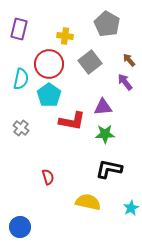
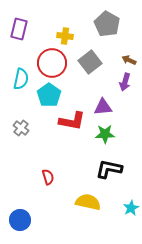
brown arrow: rotated 24 degrees counterclockwise
red circle: moved 3 px right, 1 px up
purple arrow: rotated 126 degrees counterclockwise
blue circle: moved 7 px up
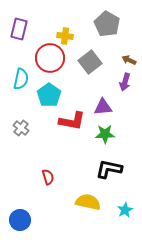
red circle: moved 2 px left, 5 px up
cyan star: moved 6 px left, 2 px down
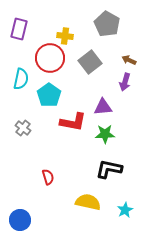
red L-shape: moved 1 px right, 1 px down
gray cross: moved 2 px right
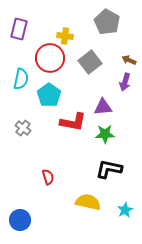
gray pentagon: moved 2 px up
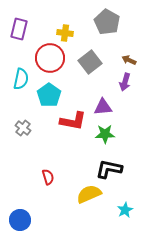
yellow cross: moved 3 px up
red L-shape: moved 1 px up
yellow semicircle: moved 1 px right, 8 px up; rotated 35 degrees counterclockwise
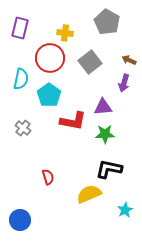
purple rectangle: moved 1 px right, 1 px up
purple arrow: moved 1 px left, 1 px down
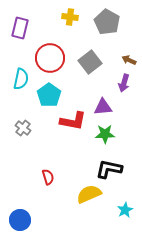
yellow cross: moved 5 px right, 16 px up
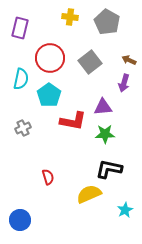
gray cross: rotated 28 degrees clockwise
